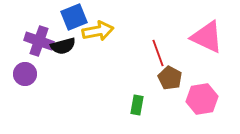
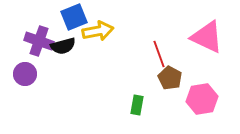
red line: moved 1 px right, 1 px down
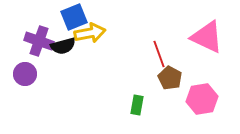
yellow arrow: moved 8 px left, 2 px down
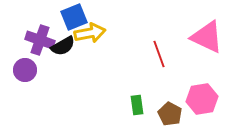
purple cross: moved 1 px right, 1 px up
black semicircle: rotated 15 degrees counterclockwise
purple circle: moved 4 px up
brown pentagon: moved 36 px down
green rectangle: rotated 18 degrees counterclockwise
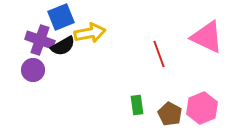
blue square: moved 13 px left
purple circle: moved 8 px right
pink hexagon: moved 9 px down; rotated 12 degrees counterclockwise
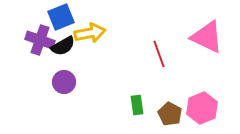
purple circle: moved 31 px right, 12 px down
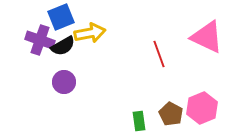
green rectangle: moved 2 px right, 16 px down
brown pentagon: moved 1 px right
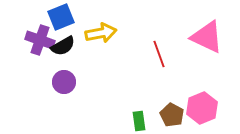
yellow arrow: moved 11 px right
brown pentagon: moved 1 px right, 1 px down
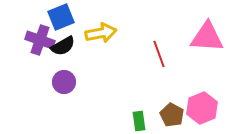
pink triangle: rotated 21 degrees counterclockwise
